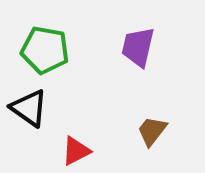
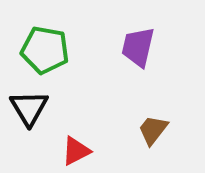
black triangle: rotated 24 degrees clockwise
brown trapezoid: moved 1 px right, 1 px up
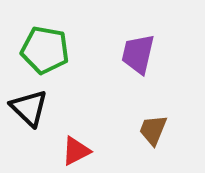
purple trapezoid: moved 7 px down
black triangle: rotated 15 degrees counterclockwise
brown trapezoid: rotated 16 degrees counterclockwise
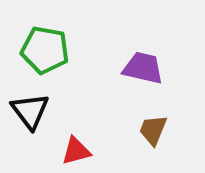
purple trapezoid: moved 5 px right, 14 px down; rotated 90 degrees clockwise
black triangle: moved 1 px right, 3 px down; rotated 9 degrees clockwise
red triangle: rotated 12 degrees clockwise
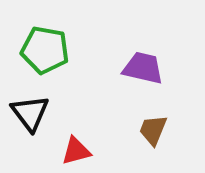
black triangle: moved 2 px down
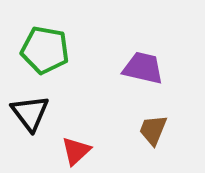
red triangle: rotated 28 degrees counterclockwise
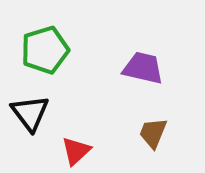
green pentagon: rotated 27 degrees counterclockwise
brown trapezoid: moved 3 px down
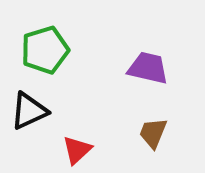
purple trapezoid: moved 5 px right
black triangle: moved 1 px left, 2 px up; rotated 42 degrees clockwise
red triangle: moved 1 px right, 1 px up
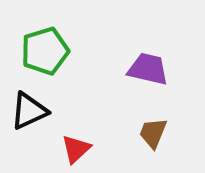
green pentagon: moved 1 px down
purple trapezoid: moved 1 px down
red triangle: moved 1 px left, 1 px up
